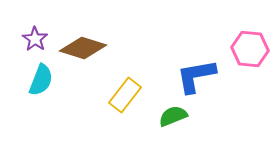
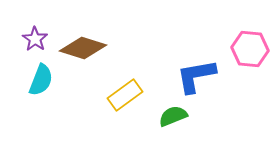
yellow rectangle: rotated 16 degrees clockwise
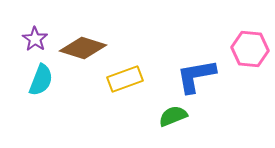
yellow rectangle: moved 16 px up; rotated 16 degrees clockwise
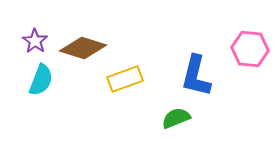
purple star: moved 2 px down
blue L-shape: rotated 66 degrees counterclockwise
green semicircle: moved 3 px right, 2 px down
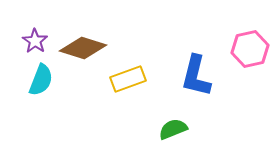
pink hexagon: rotated 18 degrees counterclockwise
yellow rectangle: moved 3 px right
green semicircle: moved 3 px left, 11 px down
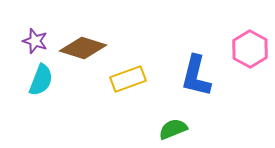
purple star: rotated 15 degrees counterclockwise
pink hexagon: rotated 18 degrees counterclockwise
